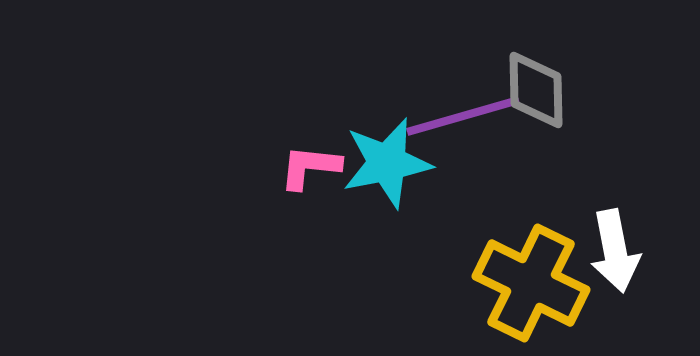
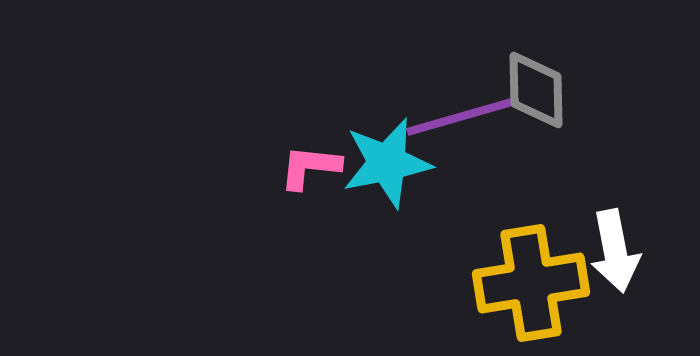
yellow cross: rotated 35 degrees counterclockwise
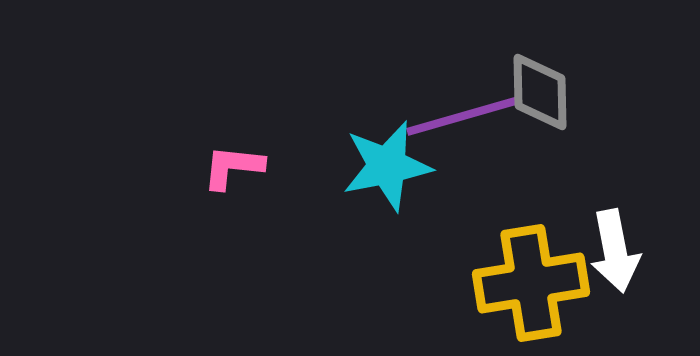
gray diamond: moved 4 px right, 2 px down
cyan star: moved 3 px down
pink L-shape: moved 77 px left
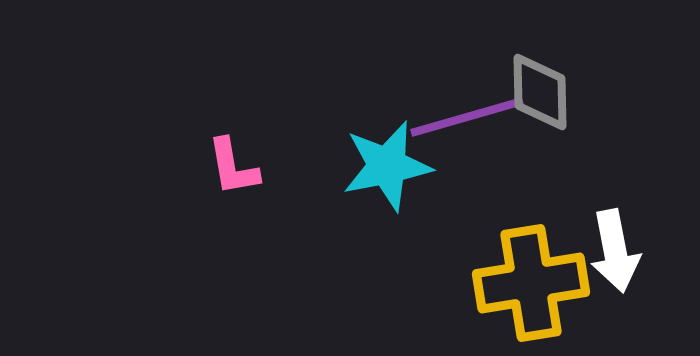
purple line: moved 4 px right, 1 px down
pink L-shape: rotated 106 degrees counterclockwise
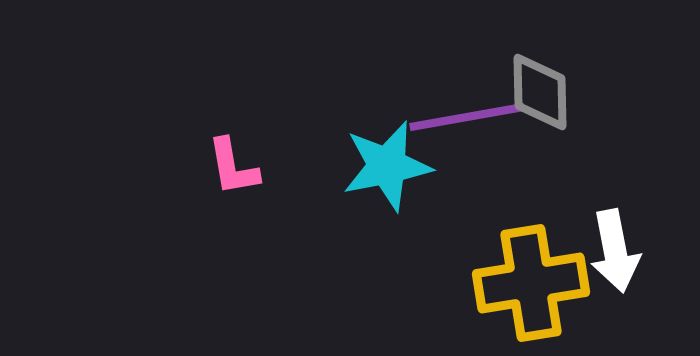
purple line: rotated 6 degrees clockwise
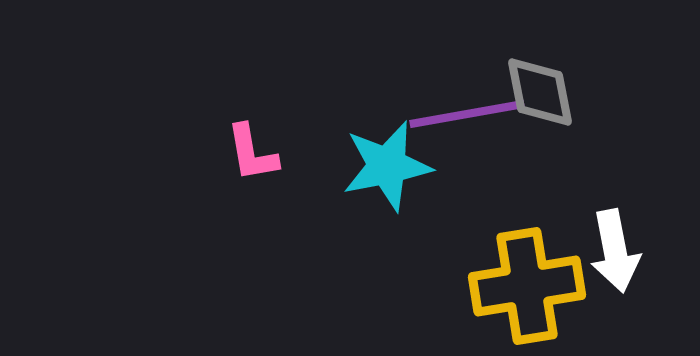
gray diamond: rotated 10 degrees counterclockwise
purple line: moved 3 px up
pink L-shape: moved 19 px right, 14 px up
yellow cross: moved 4 px left, 3 px down
